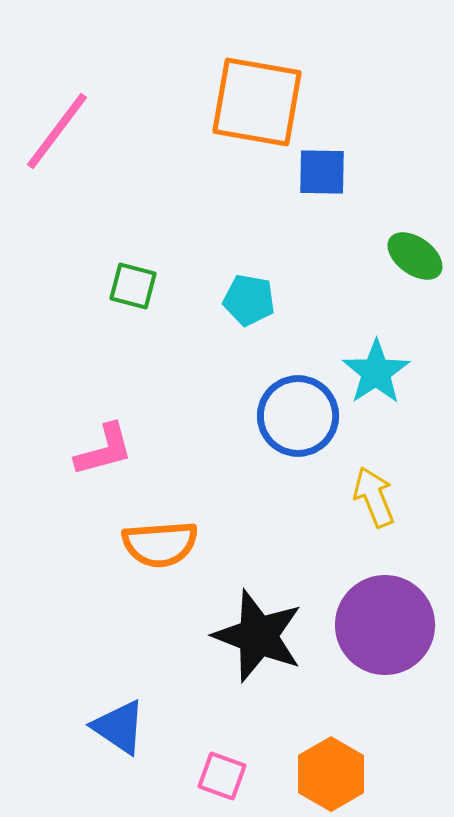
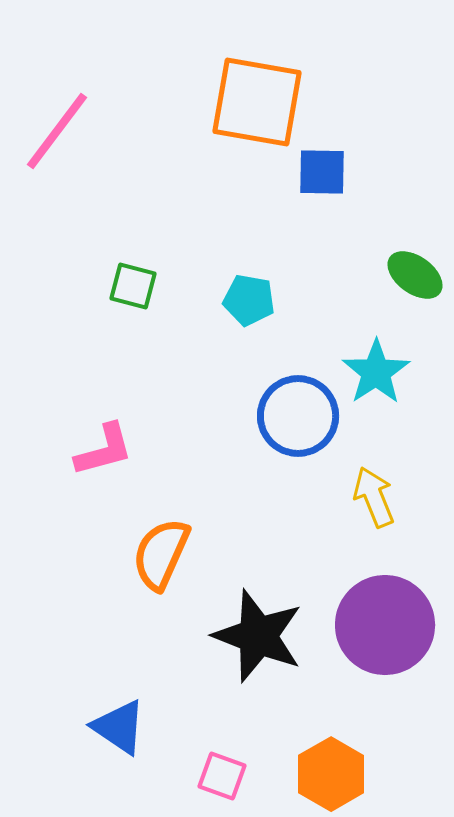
green ellipse: moved 19 px down
orange semicircle: moved 1 px right, 10 px down; rotated 118 degrees clockwise
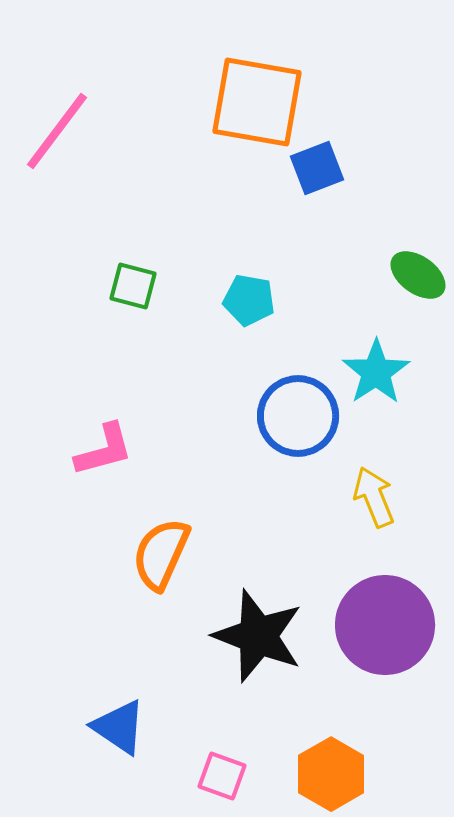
blue square: moved 5 px left, 4 px up; rotated 22 degrees counterclockwise
green ellipse: moved 3 px right
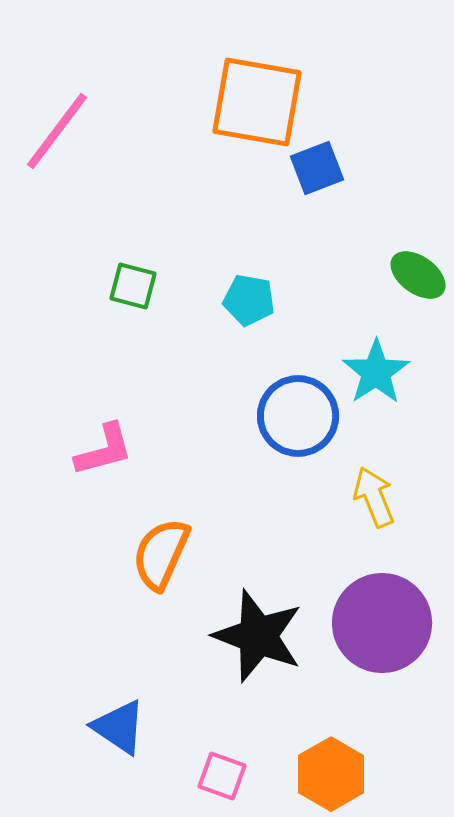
purple circle: moved 3 px left, 2 px up
